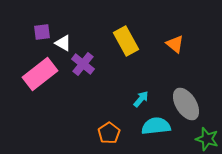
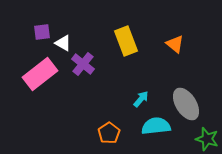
yellow rectangle: rotated 8 degrees clockwise
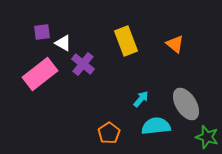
green star: moved 2 px up
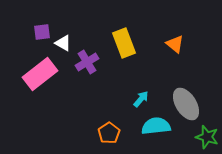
yellow rectangle: moved 2 px left, 2 px down
purple cross: moved 4 px right, 2 px up; rotated 20 degrees clockwise
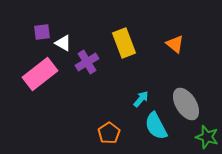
cyan semicircle: rotated 112 degrees counterclockwise
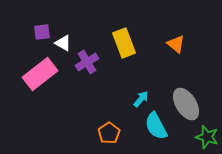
orange triangle: moved 1 px right
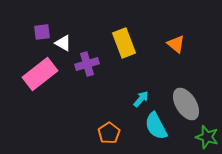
purple cross: moved 2 px down; rotated 15 degrees clockwise
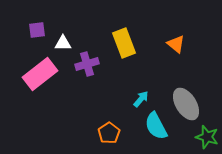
purple square: moved 5 px left, 2 px up
white triangle: rotated 30 degrees counterclockwise
